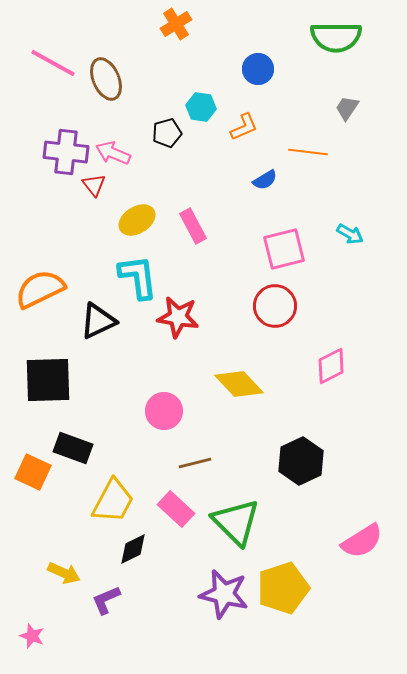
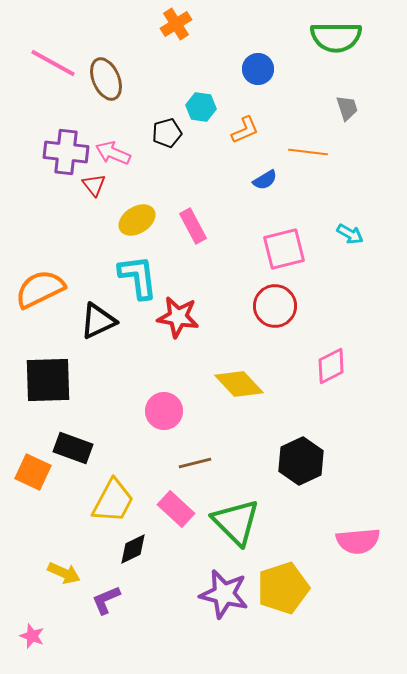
gray trapezoid at (347, 108): rotated 128 degrees clockwise
orange L-shape at (244, 127): moved 1 px right, 3 px down
pink semicircle at (362, 541): moved 4 px left; rotated 27 degrees clockwise
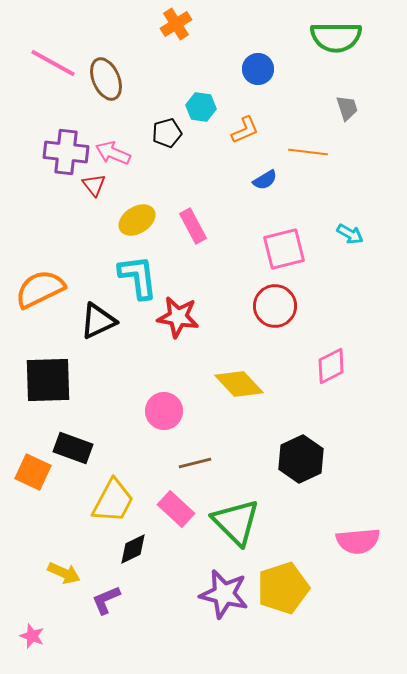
black hexagon at (301, 461): moved 2 px up
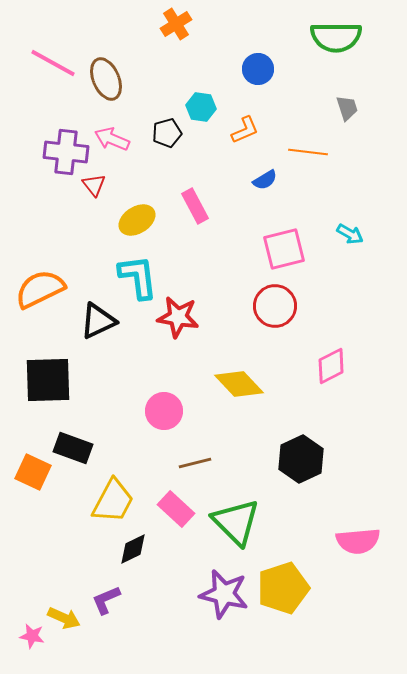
pink arrow at (113, 153): moved 1 px left, 14 px up
pink rectangle at (193, 226): moved 2 px right, 20 px up
yellow arrow at (64, 573): moved 45 px down
pink star at (32, 636): rotated 10 degrees counterclockwise
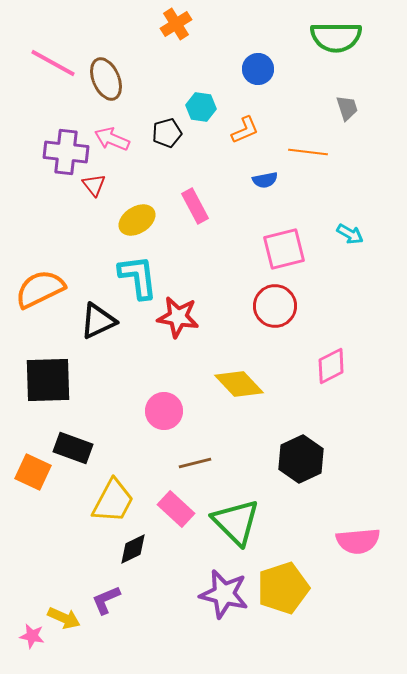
blue semicircle at (265, 180): rotated 20 degrees clockwise
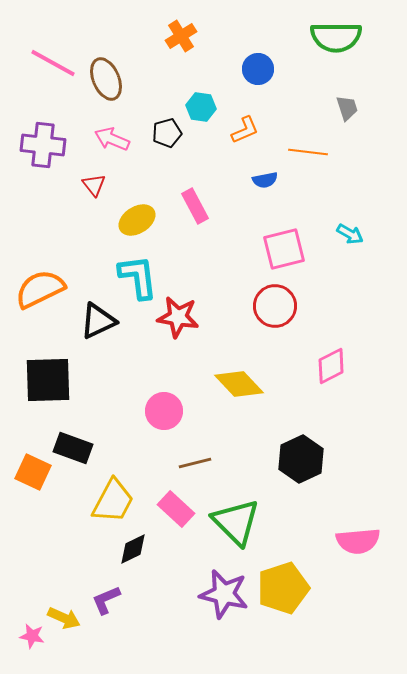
orange cross at (176, 24): moved 5 px right, 12 px down
purple cross at (66, 152): moved 23 px left, 7 px up
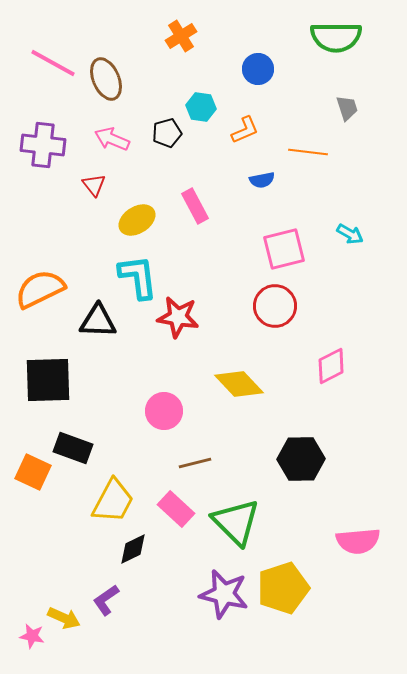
blue semicircle at (265, 180): moved 3 px left
black triangle at (98, 321): rotated 27 degrees clockwise
black hexagon at (301, 459): rotated 24 degrees clockwise
purple L-shape at (106, 600): rotated 12 degrees counterclockwise
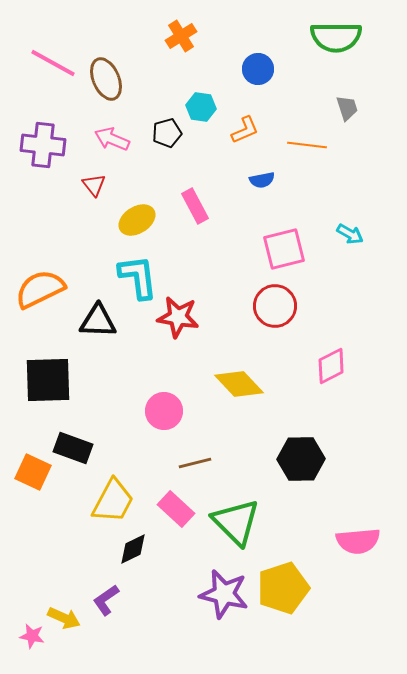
orange line at (308, 152): moved 1 px left, 7 px up
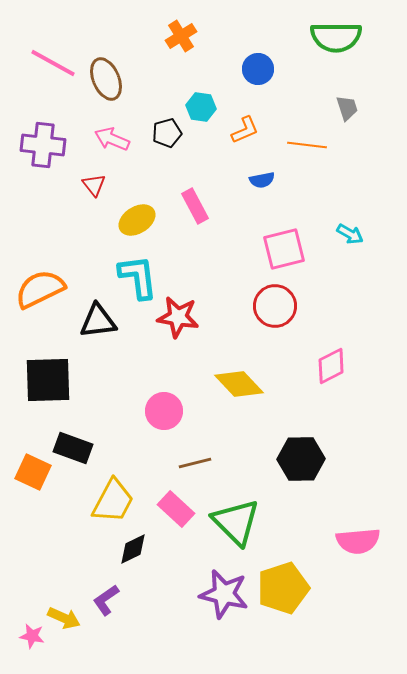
black triangle at (98, 321): rotated 9 degrees counterclockwise
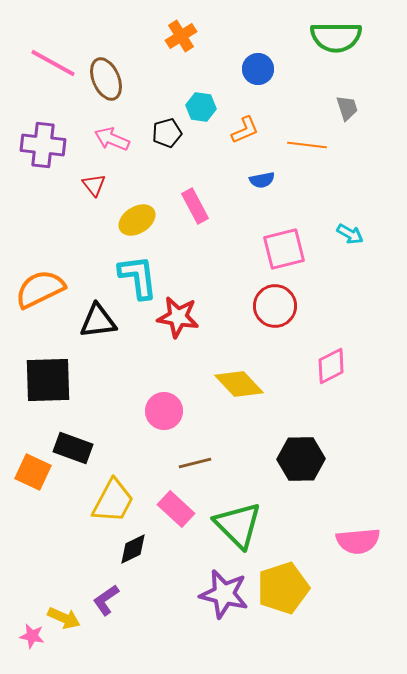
green triangle at (236, 522): moved 2 px right, 3 px down
